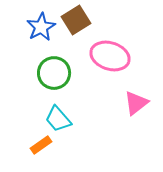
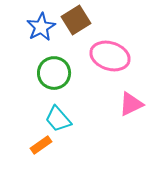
pink triangle: moved 5 px left, 1 px down; rotated 12 degrees clockwise
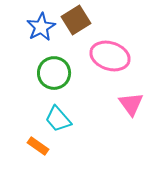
pink triangle: rotated 40 degrees counterclockwise
orange rectangle: moved 3 px left, 1 px down; rotated 70 degrees clockwise
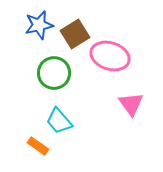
brown square: moved 1 px left, 14 px down
blue star: moved 2 px left, 2 px up; rotated 16 degrees clockwise
cyan trapezoid: moved 1 px right, 2 px down
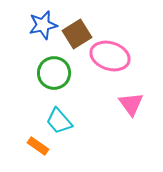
blue star: moved 4 px right
brown square: moved 2 px right
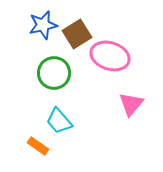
pink triangle: rotated 16 degrees clockwise
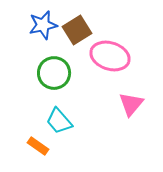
brown square: moved 4 px up
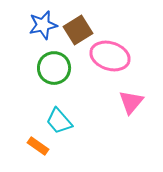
brown square: moved 1 px right
green circle: moved 5 px up
pink triangle: moved 2 px up
